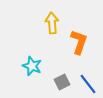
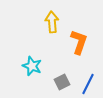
yellow arrow: moved 1 px up
blue line: rotated 65 degrees clockwise
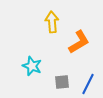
orange L-shape: rotated 40 degrees clockwise
gray square: rotated 21 degrees clockwise
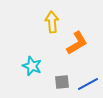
orange L-shape: moved 2 px left, 1 px down
blue line: rotated 35 degrees clockwise
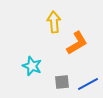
yellow arrow: moved 2 px right
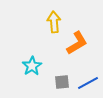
cyan star: rotated 18 degrees clockwise
blue line: moved 1 px up
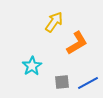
yellow arrow: rotated 40 degrees clockwise
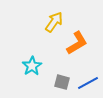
gray square: rotated 21 degrees clockwise
